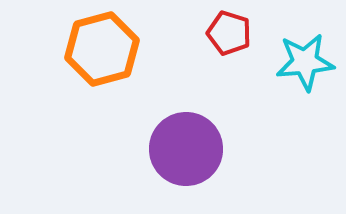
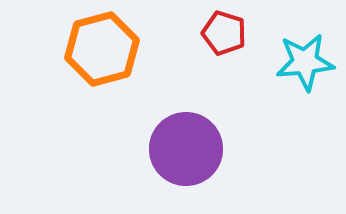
red pentagon: moved 5 px left
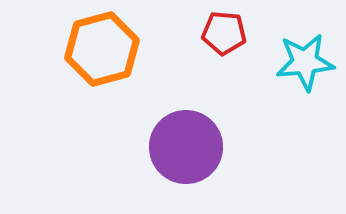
red pentagon: rotated 12 degrees counterclockwise
purple circle: moved 2 px up
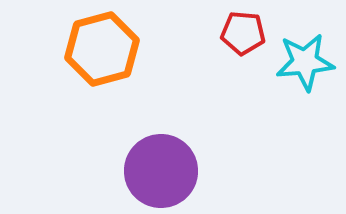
red pentagon: moved 19 px right
purple circle: moved 25 px left, 24 px down
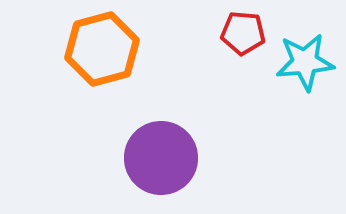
purple circle: moved 13 px up
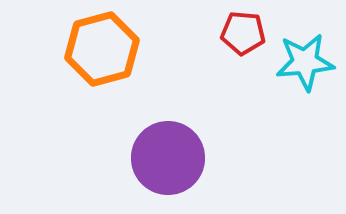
purple circle: moved 7 px right
